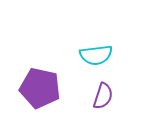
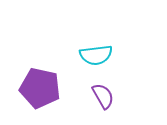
purple semicircle: rotated 48 degrees counterclockwise
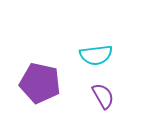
purple pentagon: moved 5 px up
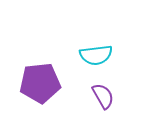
purple pentagon: rotated 18 degrees counterclockwise
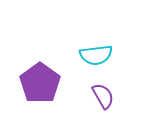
purple pentagon: rotated 30 degrees counterclockwise
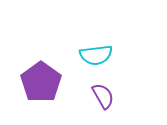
purple pentagon: moved 1 px right, 1 px up
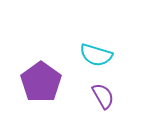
cyan semicircle: rotated 24 degrees clockwise
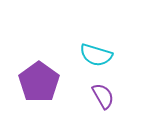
purple pentagon: moved 2 px left
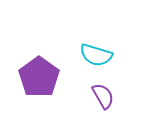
purple pentagon: moved 5 px up
